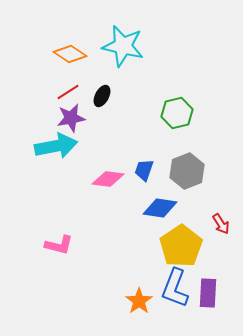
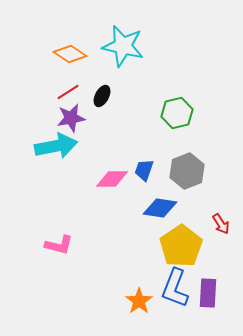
pink diamond: moved 4 px right; rotated 8 degrees counterclockwise
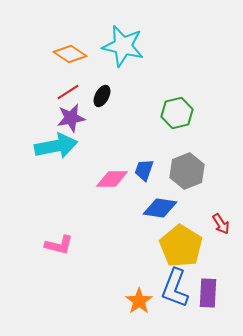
yellow pentagon: rotated 6 degrees counterclockwise
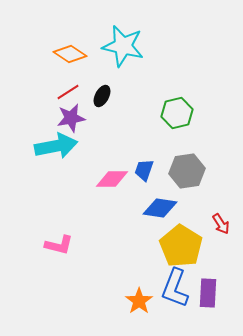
gray hexagon: rotated 12 degrees clockwise
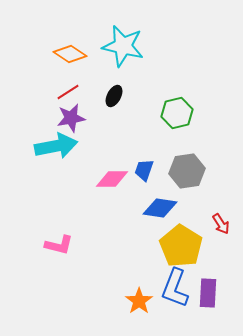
black ellipse: moved 12 px right
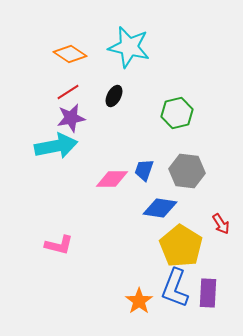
cyan star: moved 6 px right, 1 px down
gray hexagon: rotated 16 degrees clockwise
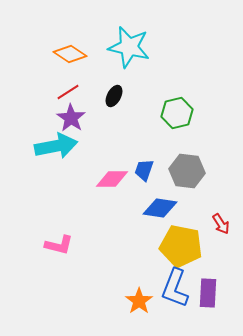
purple star: rotated 28 degrees counterclockwise
yellow pentagon: rotated 21 degrees counterclockwise
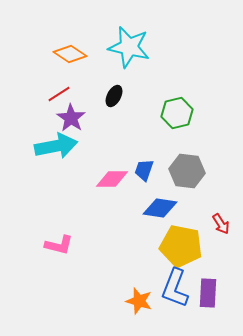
red line: moved 9 px left, 2 px down
orange star: rotated 20 degrees counterclockwise
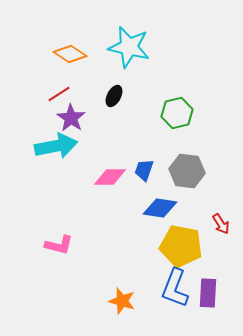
pink diamond: moved 2 px left, 2 px up
orange star: moved 17 px left
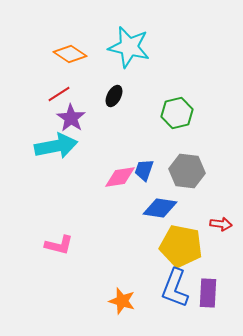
pink diamond: moved 10 px right; rotated 8 degrees counterclockwise
red arrow: rotated 50 degrees counterclockwise
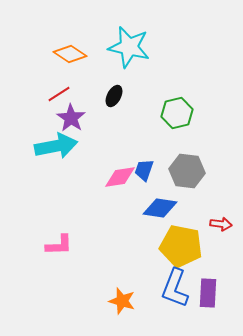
pink L-shape: rotated 16 degrees counterclockwise
